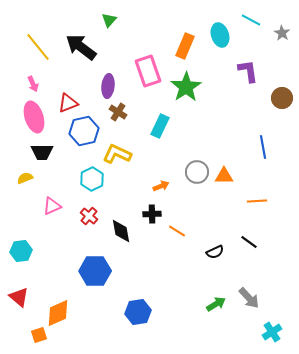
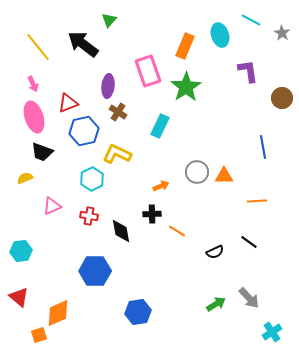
black arrow at (81, 47): moved 2 px right, 3 px up
black trapezoid at (42, 152): rotated 20 degrees clockwise
red cross at (89, 216): rotated 30 degrees counterclockwise
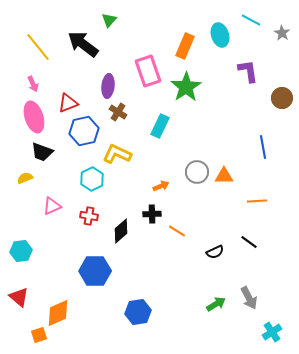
black diamond at (121, 231): rotated 60 degrees clockwise
gray arrow at (249, 298): rotated 15 degrees clockwise
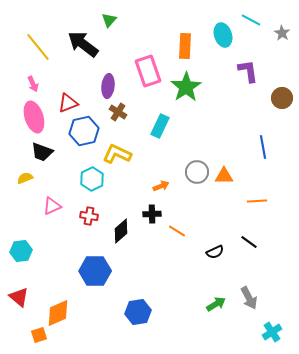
cyan ellipse at (220, 35): moved 3 px right
orange rectangle at (185, 46): rotated 20 degrees counterclockwise
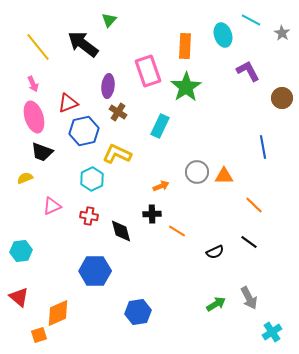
purple L-shape at (248, 71): rotated 20 degrees counterclockwise
orange line at (257, 201): moved 3 px left, 4 px down; rotated 48 degrees clockwise
black diamond at (121, 231): rotated 65 degrees counterclockwise
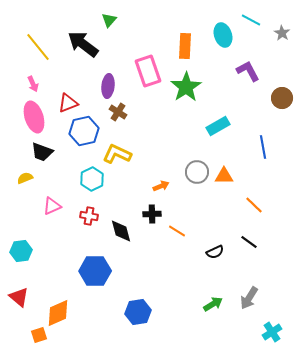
cyan rectangle at (160, 126): moved 58 px right; rotated 35 degrees clockwise
gray arrow at (249, 298): rotated 60 degrees clockwise
green arrow at (216, 304): moved 3 px left
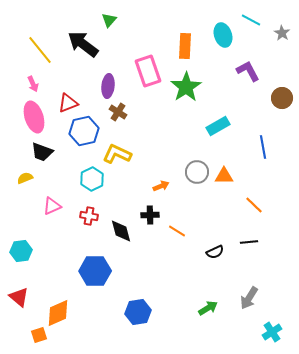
yellow line at (38, 47): moved 2 px right, 3 px down
black cross at (152, 214): moved 2 px left, 1 px down
black line at (249, 242): rotated 42 degrees counterclockwise
green arrow at (213, 304): moved 5 px left, 4 px down
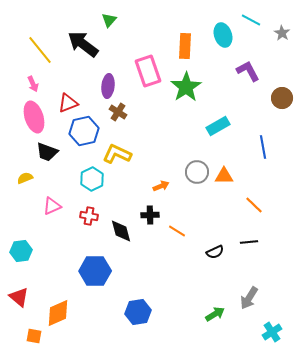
black trapezoid at (42, 152): moved 5 px right
green arrow at (208, 308): moved 7 px right, 6 px down
orange square at (39, 335): moved 5 px left, 1 px down; rotated 28 degrees clockwise
